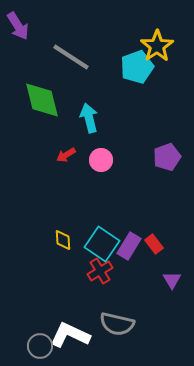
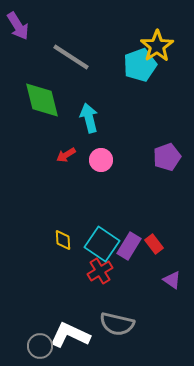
cyan pentagon: moved 3 px right, 2 px up
purple triangle: rotated 24 degrees counterclockwise
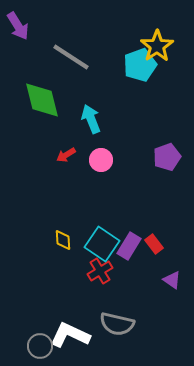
cyan arrow: moved 2 px right, 1 px down; rotated 8 degrees counterclockwise
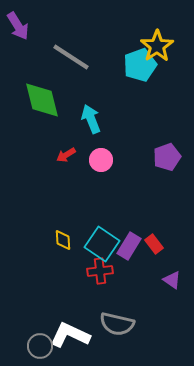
red cross: rotated 25 degrees clockwise
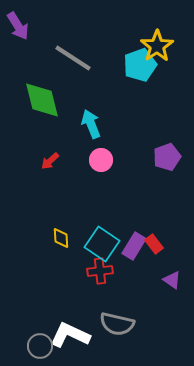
gray line: moved 2 px right, 1 px down
cyan arrow: moved 5 px down
red arrow: moved 16 px left, 6 px down; rotated 12 degrees counterclockwise
yellow diamond: moved 2 px left, 2 px up
purple rectangle: moved 5 px right
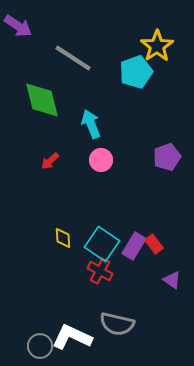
purple arrow: rotated 24 degrees counterclockwise
cyan pentagon: moved 4 px left, 7 px down
yellow diamond: moved 2 px right
red cross: rotated 35 degrees clockwise
white L-shape: moved 2 px right, 2 px down
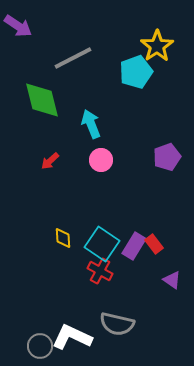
gray line: rotated 60 degrees counterclockwise
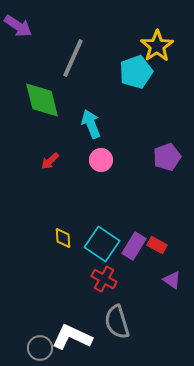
gray line: rotated 39 degrees counterclockwise
red rectangle: moved 3 px right, 1 px down; rotated 24 degrees counterclockwise
red cross: moved 4 px right, 8 px down
gray semicircle: moved 2 px up; rotated 60 degrees clockwise
gray circle: moved 2 px down
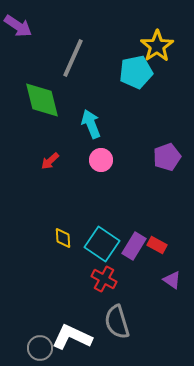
cyan pentagon: rotated 8 degrees clockwise
